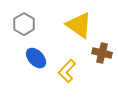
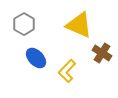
yellow triangle: rotated 12 degrees counterclockwise
brown cross: rotated 18 degrees clockwise
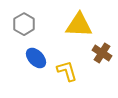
yellow triangle: rotated 20 degrees counterclockwise
yellow L-shape: rotated 120 degrees clockwise
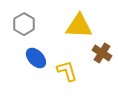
yellow triangle: moved 1 px down
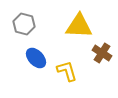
gray hexagon: rotated 15 degrees counterclockwise
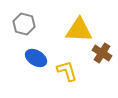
yellow triangle: moved 4 px down
blue ellipse: rotated 15 degrees counterclockwise
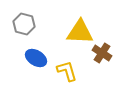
yellow triangle: moved 1 px right, 2 px down
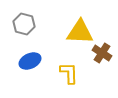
blue ellipse: moved 6 px left, 3 px down; rotated 55 degrees counterclockwise
yellow L-shape: moved 2 px right, 2 px down; rotated 15 degrees clockwise
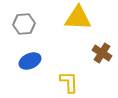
gray hexagon: rotated 20 degrees counterclockwise
yellow triangle: moved 2 px left, 14 px up
yellow L-shape: moved 9 px down
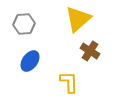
yellow triangle: moved 1 px down; rotated 44 degrees counterclockwise
brown cross: moved 12 px left, 2 px up
blue ellipse: rotated 30 degrees counterclockwise
